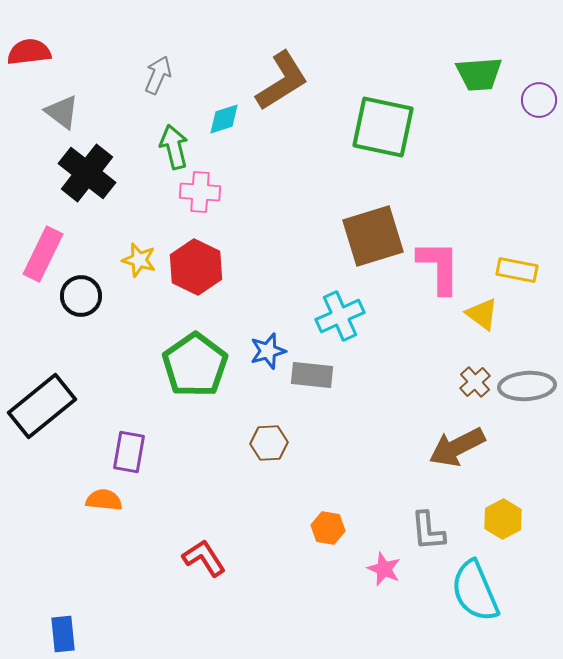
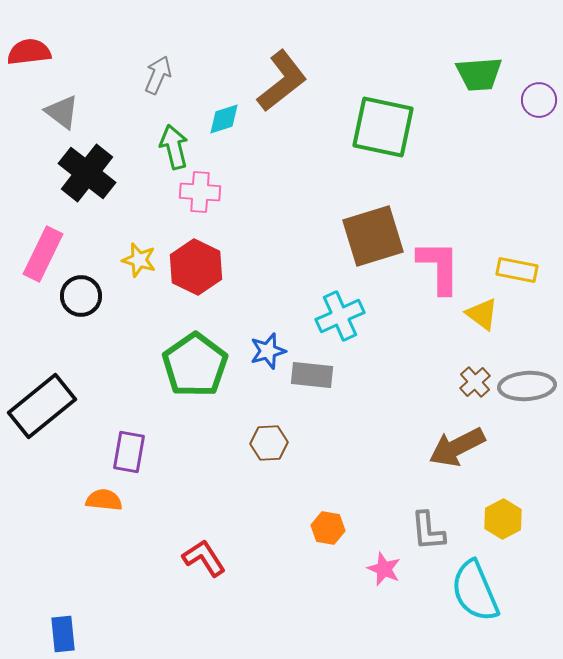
brown L-shape: rotated 6 degrees counterclockwise
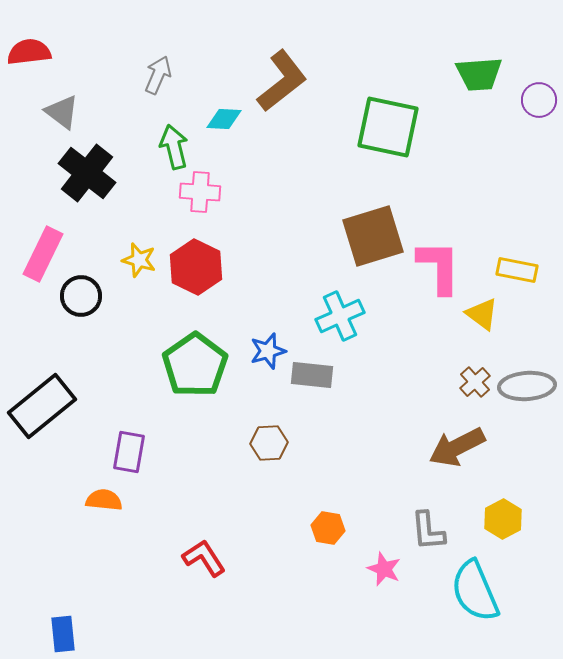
cyan diamond: rotated 21 degrees clockwise
green square: moved 5 px right
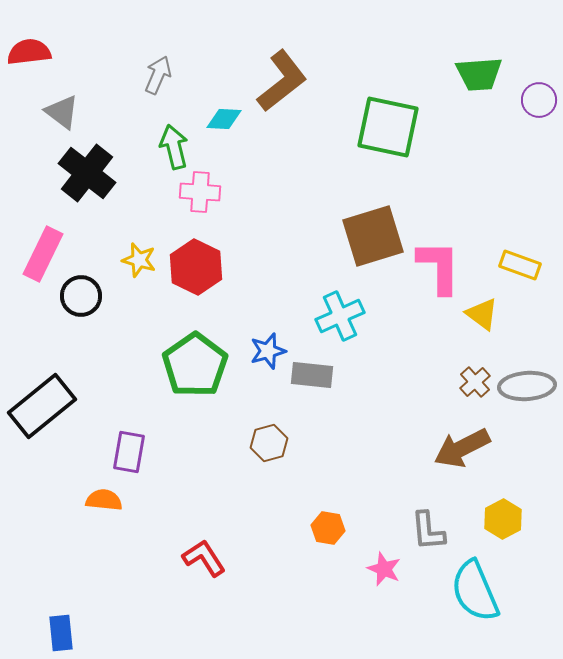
yellow rectangle: moved 3 px right, 5 px up; rotated 9 degrees clockwise
brown hexagon: rotated 12 degrees counterclockwise
brown arrow: moved 5 px right, 1 px down
blue rectangle: moved 2 px left, 1 px up
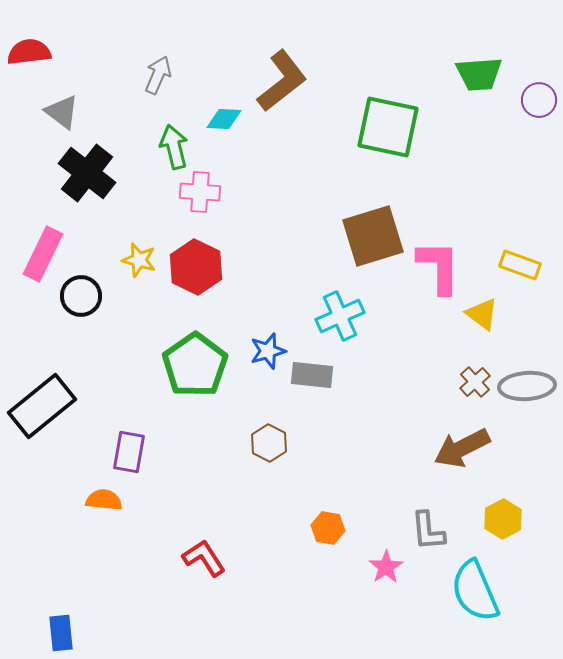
brown hexagon: rotated 18 degrees counterclockwise
pink star: moved 2 px right, 2 px up; rotated 16 degrees clockwise
